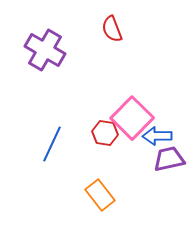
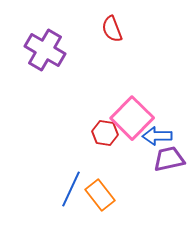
blue line: moved 19 px right, 45 px down
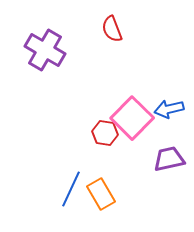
blue arrow: moved 12 px right, 27 px up; rotated 12 degrees counterclockwise
orange rectangle: moved 1 px right, 1 px up; rotated 8 degrees clockwise
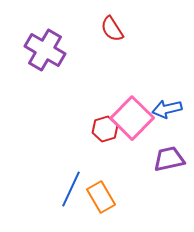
red semicircle: rotated 12 degrees counterclockwise
blue arrow: moved 2 px left
red hexagon: moved 4 px up; rotated 25 degrees counterclockwise
orange rectangle: moved 3 px down
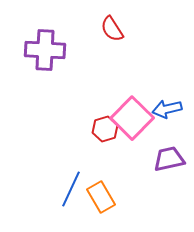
purple cross: rotated 27 degrees counterclockwise
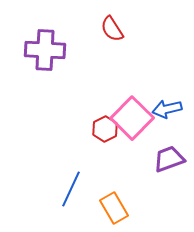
red hexagon: rotated 10 degrees counterclockwise
purple trapezoid: rotated 8 degrees counterclockwise
orange rectangle: moved 13 px right, 11 px down
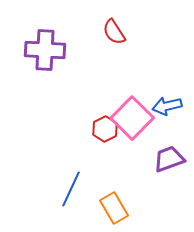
red semicircle: moved 2 px right, 3 px down
blue arrow: moved 3 px up
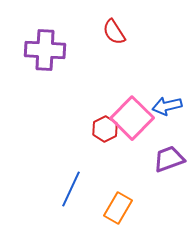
orange rectangle: moved 4 px right; rotated 60 degrees clockwise
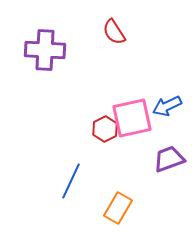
blue arrow: rotated 12 degrees counterclockwise
pink square: rotated 33 degrees clockwise
blue line: moved 8 px up
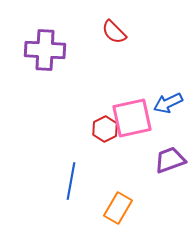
red semicircle: rotated 12 degrees counterclockwise
blue arrow: moved 1 px right, 3 px up
purple trapezoid: moved 1 px right, 1 px down
blue line: rotated 15 degrees counterclockwise
